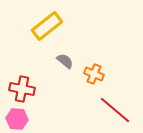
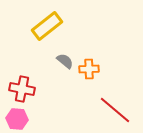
orange cross: moved 5 px left, 5 px up; rotated 24 degrees counterclockwise
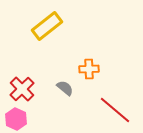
gray semicircle: moved 27 px down
red cross: rotated 35 degrees clockwise
pink hexagon: moved 1 px left; rotated 20 degrees clockwise
